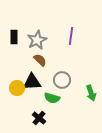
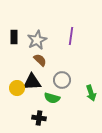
black cross: rotated 32 degrees counterclockwise
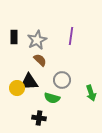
black triangle: moved 3 px left
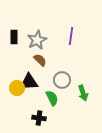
green arrow: moved 8 px left
green semicircle: rotated 133 degrees counterclockwise
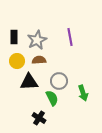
purple line: moved 1 px left, 1 px down; rotated 18 degrees counterclockwise
brown semicircle: moved 1 px left; rotated 48 degrees counterclockwise
gray circle: moved 3 px left, 1 px down
yellow circle: moved 27 px up
black cross: rotated 24 degrees clockwise
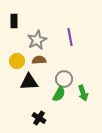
black rectangle: moved 16 px up
gray circle: moved 5 px right, 2 px up
green semicircle: moved 7 px right, 4 px up; rotated 56 degrees clockwise
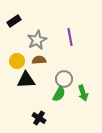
black rectangle: rotated 56 degrees clockwise
black triangle: moved 3 px left, 2 px up
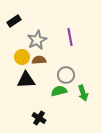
yellow circle: moved 5 px right, 4 px up
gray circle: moved 2 px right, 4 px up
green semicircle: moved 3 px up; rotated 133 degrees counterclockwise
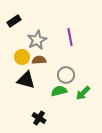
black triangle: rotated 18 degrees clockwise
green arrow: rotated 63 degrees clockwise
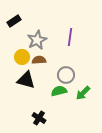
purple line: rotated 18 degrees clockwise
